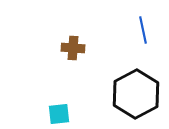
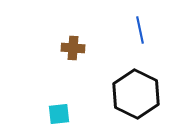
blue line: moved 3 px left
black hexagon: rotated 6 degrees counterclockwise
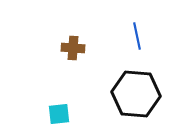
blue line: moved 3 px left, 6 px down
black hexagon: rotated 21 degrees counterclockwise
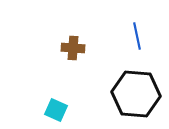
cyan square: moved 3 px left, 4 px up; rotated 30 degrees clockwise
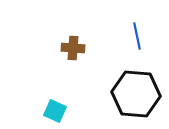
cyan square: moved 1 px left, 1 px down
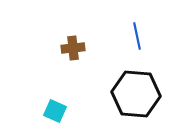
brown cross: rotated 10 degrees counterclockwise
